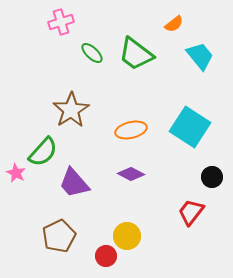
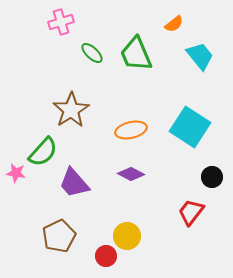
green trapezoid: rotated 30 degrees clockwise
pink star: rotated 18 degrees counterclockwise
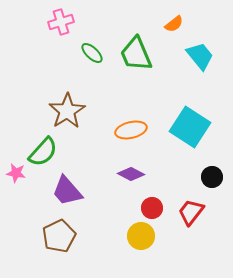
brown star: moved 4 px left, 1 px down
purple trapezoid: moved 7 px left, 8 px down
yellow circle: moved 14 px right
red circle: moved 46 px right, 48 px up
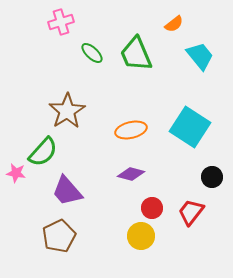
purple diamond: rotated 12 degrees counterclockwise
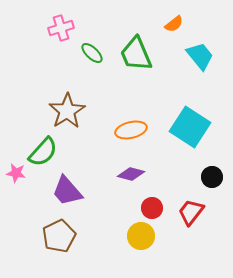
pink cross: moved 6 px down
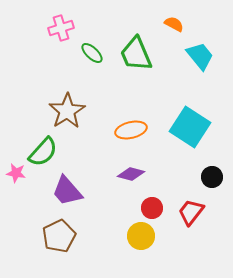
orange semicircle: rotated 114 degrees counterclockwise
